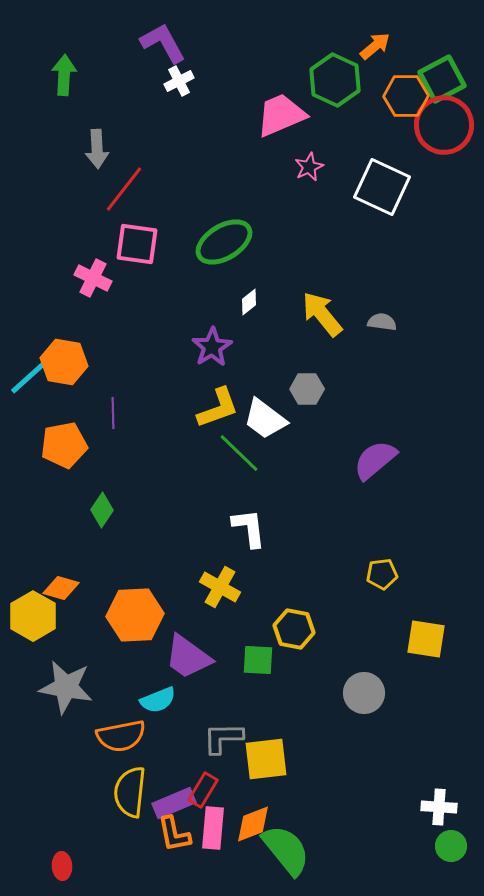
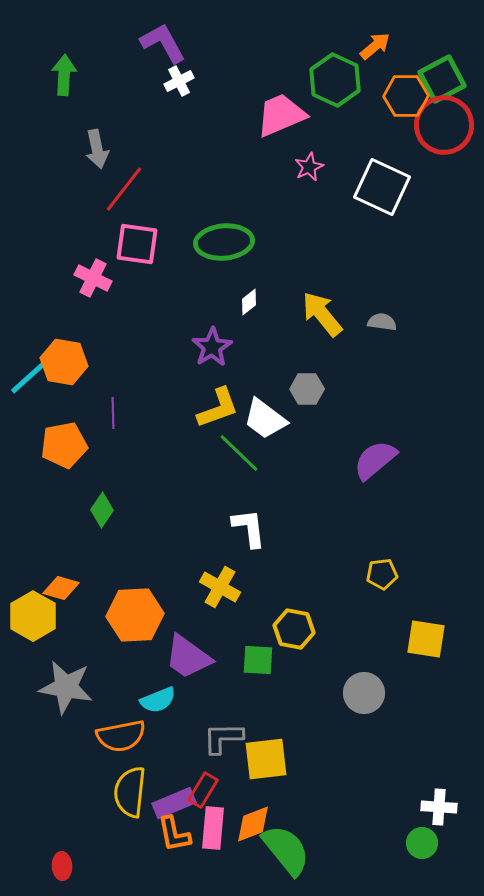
gray arrow at (97, 149): rotated 9 degrees counterclockwise
green ellipse at (224, 242): rotated 26 degrees clockwise
green circle at (451, 846): moved 29 px left, 3 px up
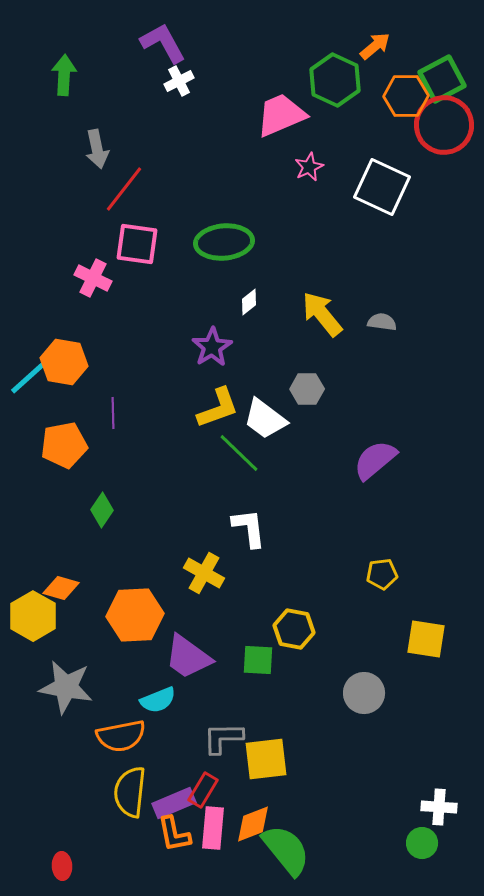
yellow cross at (220, 587): moved 16 px left, 14 px up
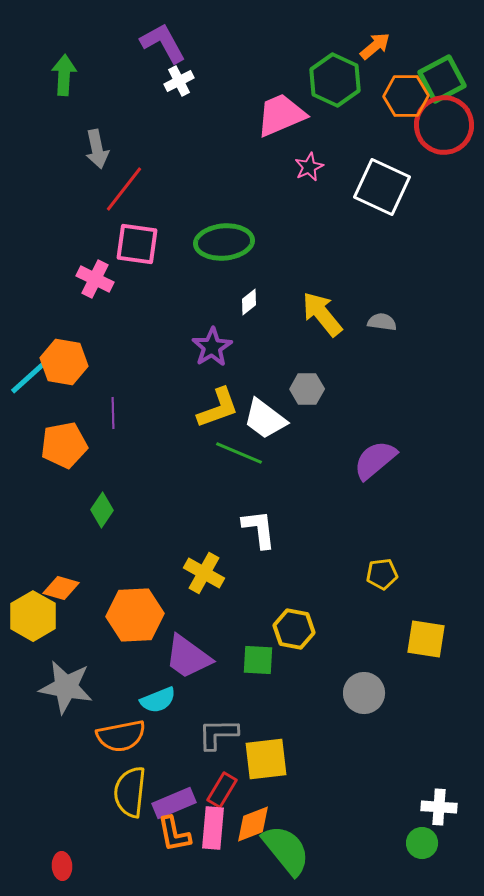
pink cross at (93, 278): moved 2 px right, 1 px down
green line at (239, 453): rotated 21 degrees counterclockwise
white L-shape at (249, 528): moved 10 px right, 1 px down
gray L-shape at (223, 738): moved 5 px left, 4 px up
red rectangle at (203, 790): moved 19 px right
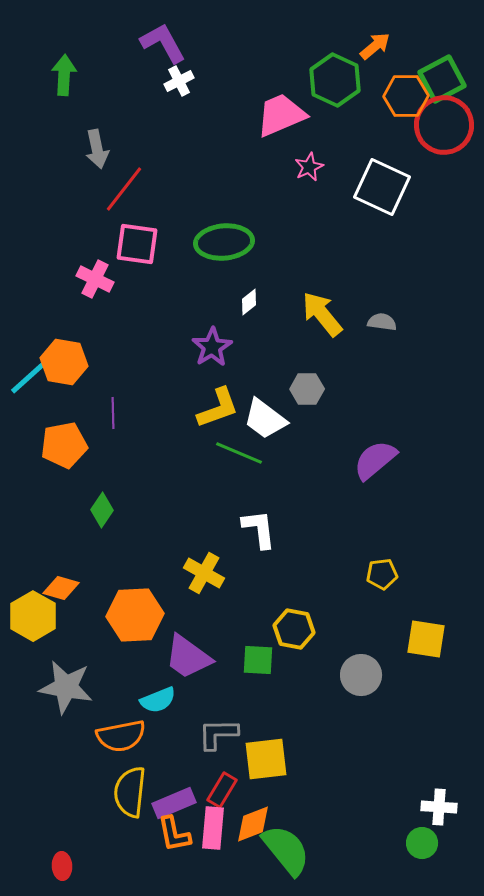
gray circle at (364, 693): moved 3 px left, 18 px up
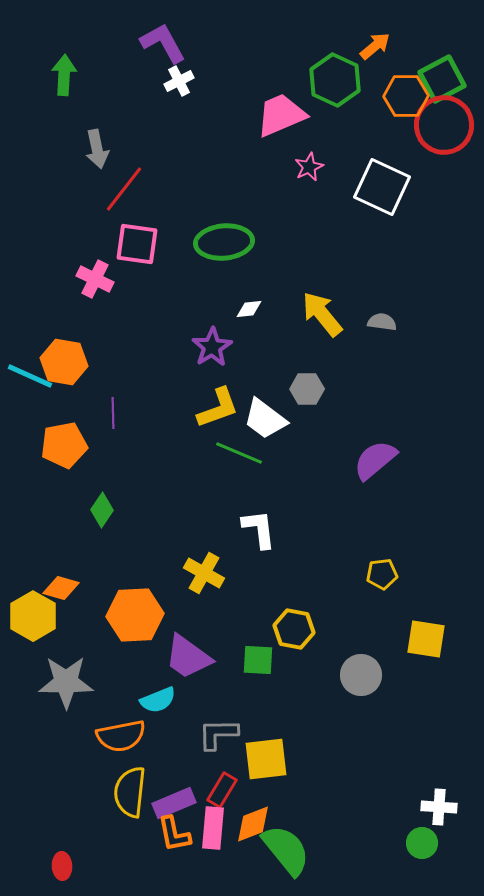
white diamond at (249, 302): moved 7 px down; rotated 32 degrees clockwise
cyan line at (30, 376): rotated 66 degrees clockwise
gray star at (66, 687): moved 5 px up; rotated 10 degrees counterclockwise
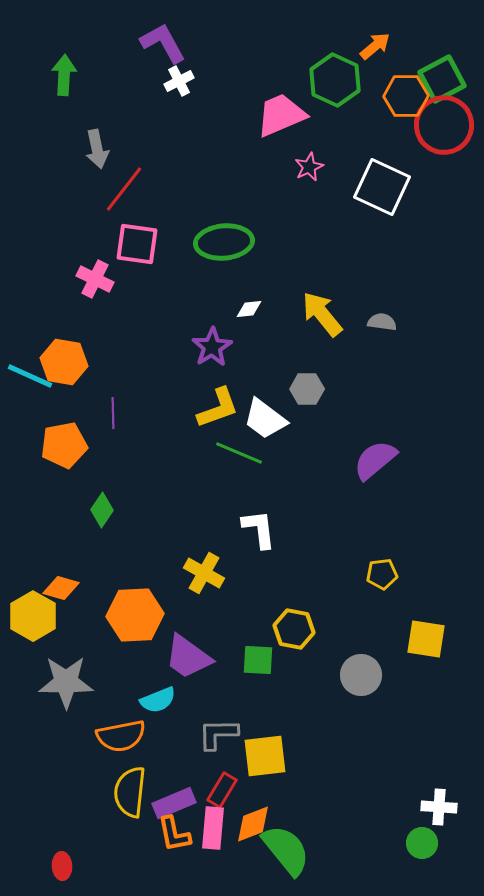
yellow square at (266, 759): moved 1 px left, 3 px up
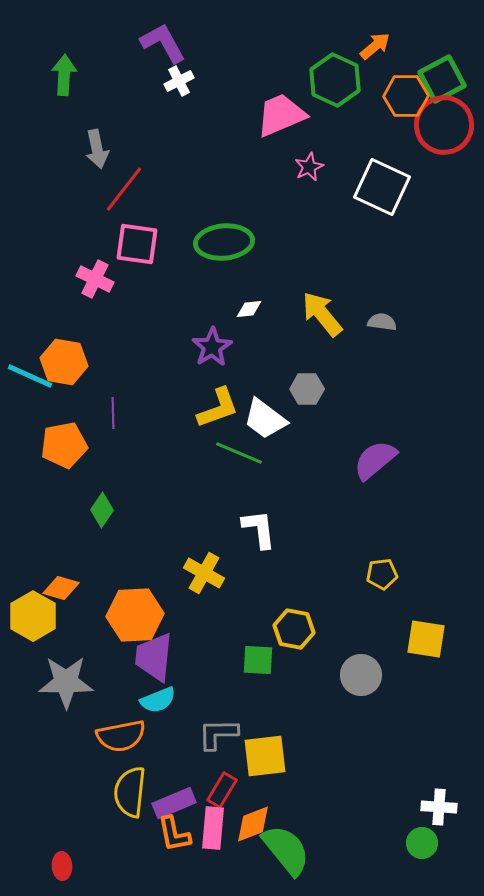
purple trapezoid at (188, 657): moved 34 px left; rotated 60 degrees clockwise
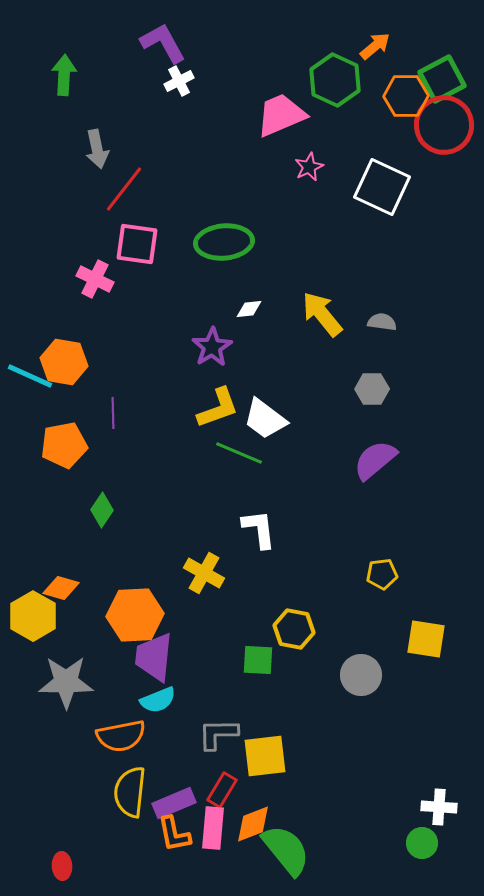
gray hexagon at (307, 389): moved 65 px right
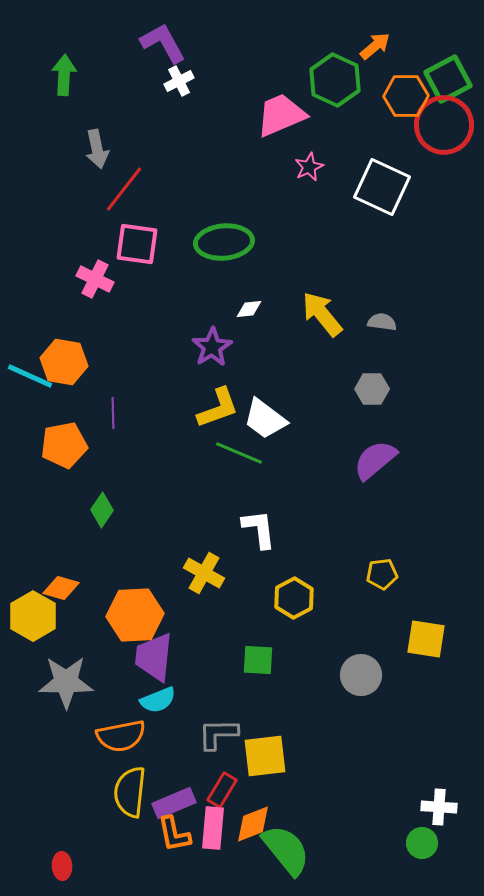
green square at (442, 79): moved 6 px right
yellow hexagon at (294, 629): moved 31 px up; rotated 21 degrees clockwise
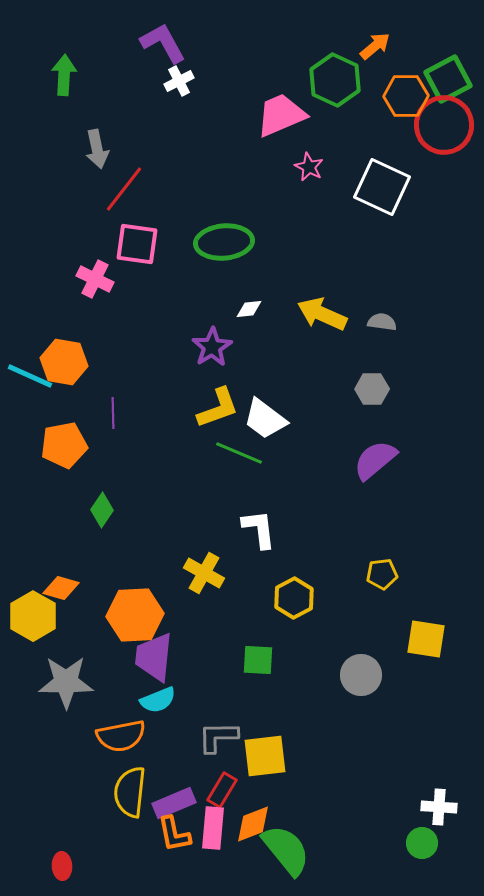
pink star at (309, 167): rotated 20 degrees counterclockwise
yellow arrow at (322, 314): rotated 27 degrees counterclockwise
gray L-shape at (218, 734): moved 3 px down
